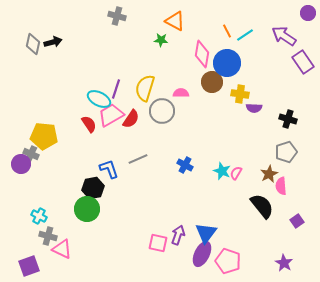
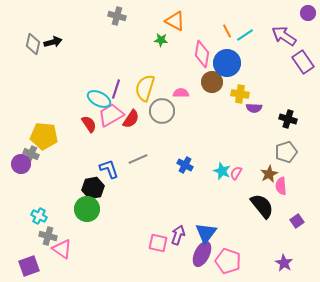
pink triangle at (62, 249): rotated 10 degrees clockwise
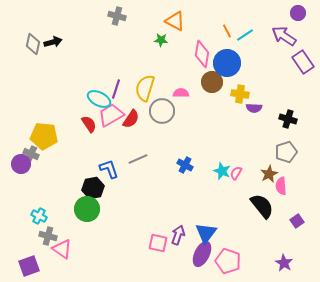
purple circle at (308, 13): moved 10 px left
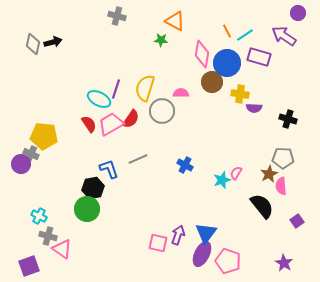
purple rectangle at (303, 62): moved 44 px left, 5 px up; rotated 40 degrees counterclockwise
pink trapezoid at (111, 115): moved 9 px down
gray pentagon at (286, 152): moved 3 px left, 6 px down; rotated 20 degrees clockwise
cyan star at (222, 171): moved 9 px down; rotated 30 degrees clockwise
